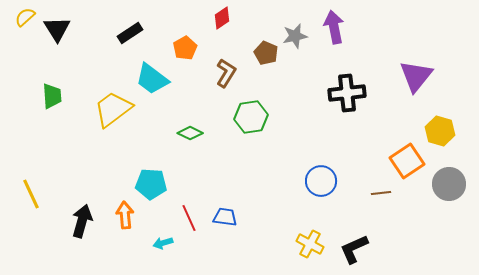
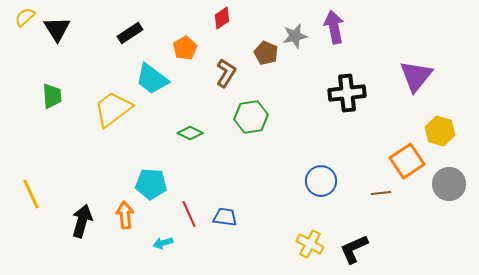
red line: moved 4 px up
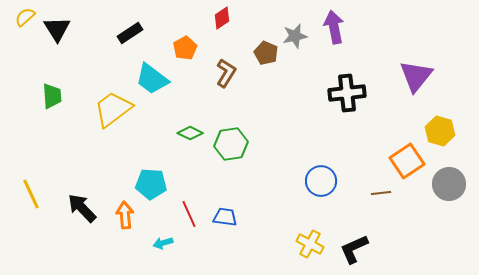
green hexagon: moved 20 px left, 27 px down
black arrow: moved 13 px up; rotated 60 degrees counterclockwise
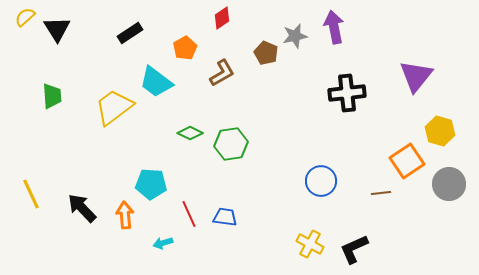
brown L-shape: moved 4 px left; rotated 28 degrees clockwise
cyan trapezoid: moved 4 px right, 3 px down
yellow trapezoid: moved 1 px right, 2 px up
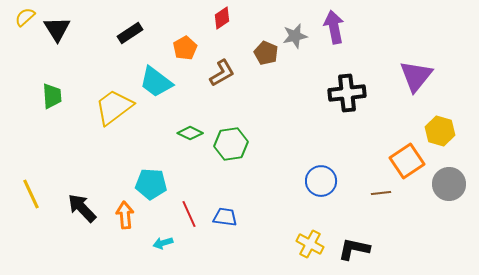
black L-shape: rotated 36 degrees clockwise
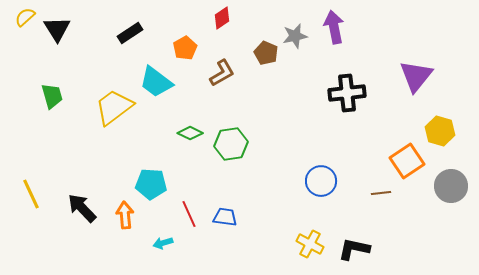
green trapezoid: rotated 12 degrees counterclockwise
gray circle: moved 2 px right, 2 px down
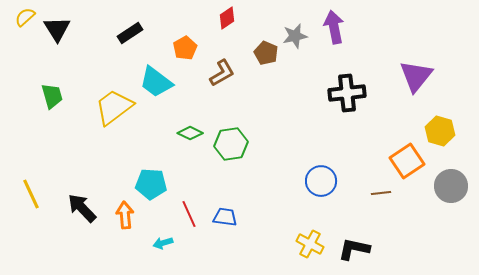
red diamond: moved 5 px right
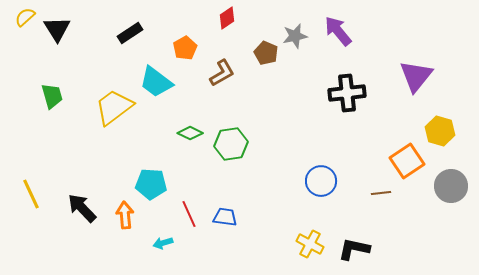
purple arrow: moved 4 px right, 4 px down; rotated 28 degrees counterclockwise
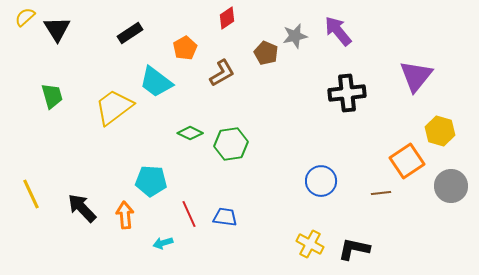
cyan pentagon: moved 3 px up
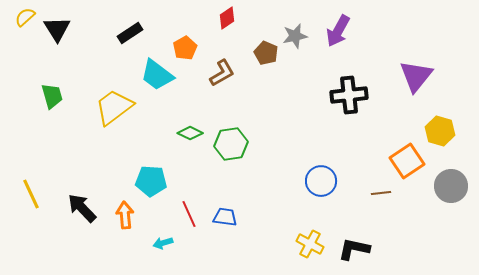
purple arrow: rotated 112 degrees counterclockwise
cyan trapezoid: moved 1 px right, 7 px up
black cross: moved 2 px right, 2 px down
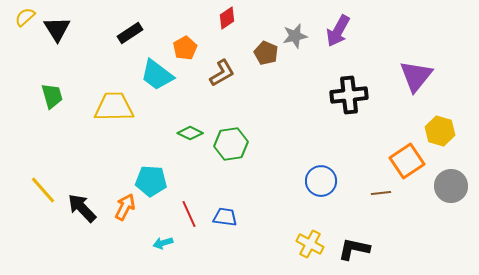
yellow trapezoid: rotated 36 degrees clockwise
yellow line: moved 12 px right, 4 px up; rotated 16 degrees counterclockwise
orange arrow: moved 8 px up; rotated 32 degrees clockwise
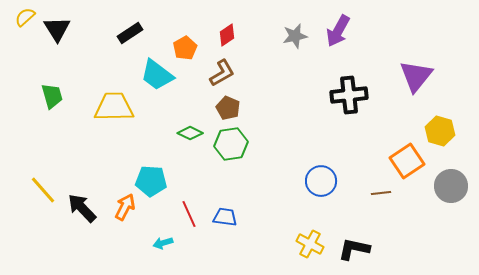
red diamond: moved 17 px down
brown pentagon: moved 38 px left, 55 px down
